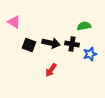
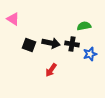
pink triangle: moved 1 px left, 3 px up
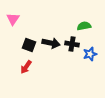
pink triangle: rotated 32 degrees clockwise
red arrow: moved 25 px left, 3 px up
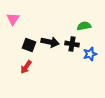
black arrow: moved 1 px left, 1 px up
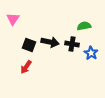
blue star: moved 1 px right, 1 px up; rotated 24 degrees counterclockwise
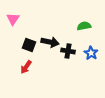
black cross: moved 4 px left, 7 px down
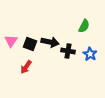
pink triangle: moved 2 px left, 22 px down
green semicircle: rotated 128 degrees clockwise
black square: moved 1 px right, 1 px up
blue star: moved 1 px left, 1 px down
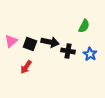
pink triangle: rotated 16 degrees clockwise
